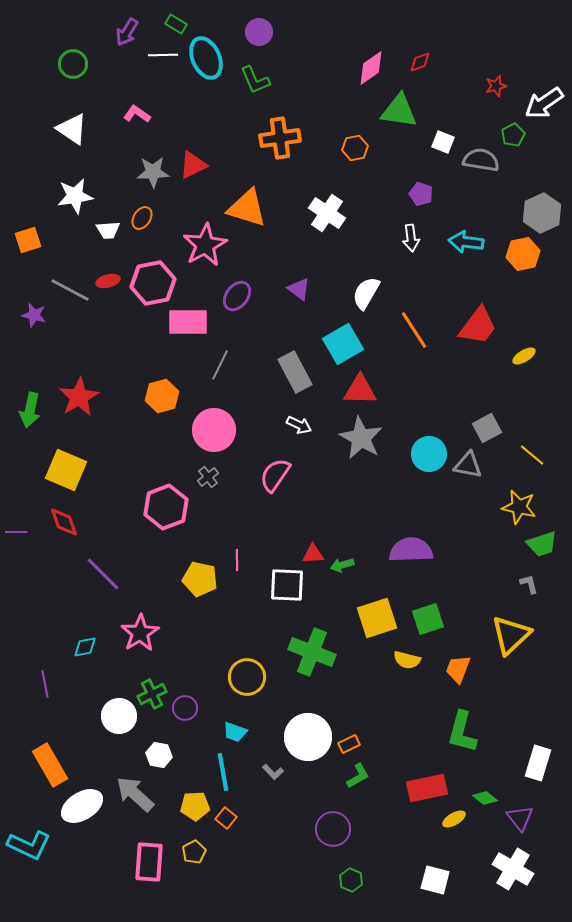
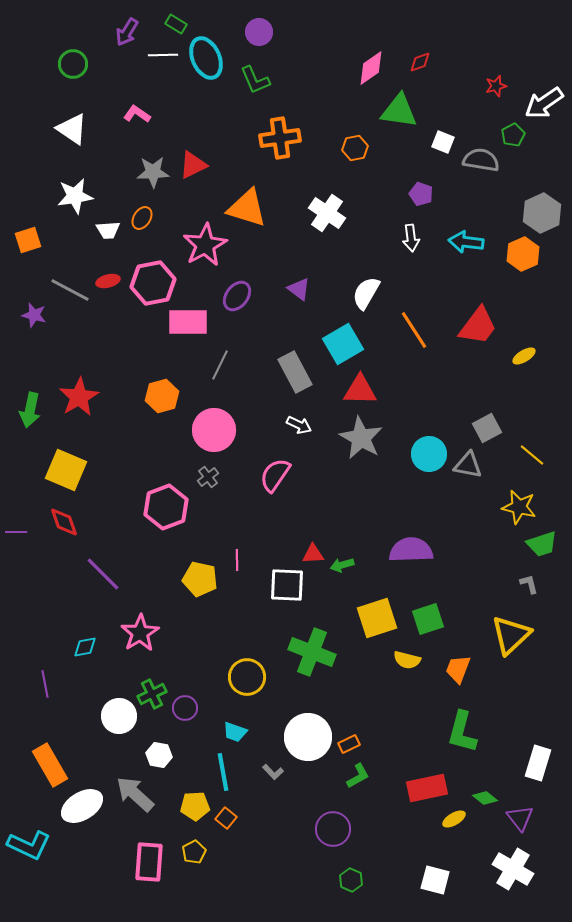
orange hexagon at (523, 254): rotated 12 degrees counterclockwise
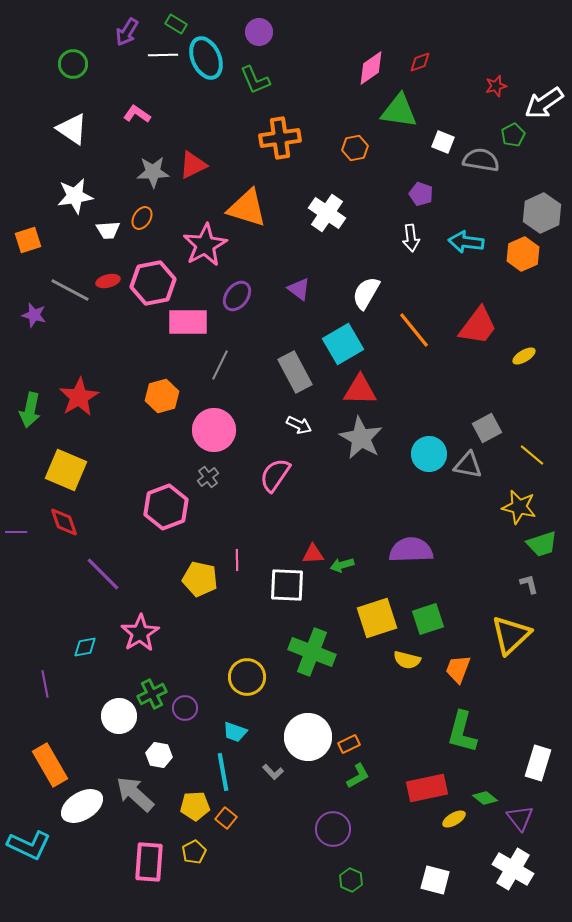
orange line at (414, 330): rotated 6 degrees counterclockwise
